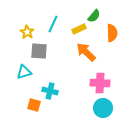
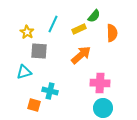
orange arrow: moved 5 px left, 3 px down; rotated 95 degrees clockwise
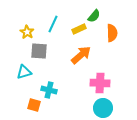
cyan cross: moved 1 px left, 1 px up
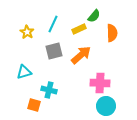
gray square: moved 15 px right; rotated 18 degrees counterclockwise
cyan circle: moved 3 px right, 2 px up
